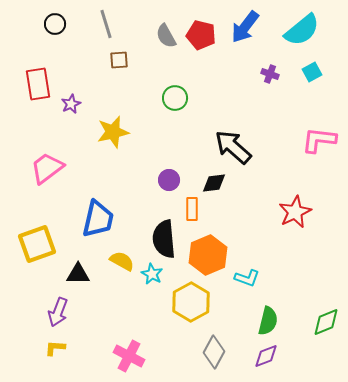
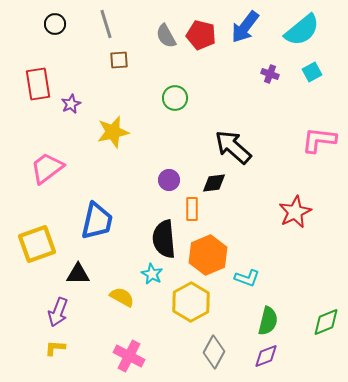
blue trapezoid: moved 1 px left, 2 px down
yellow semicircle: moved 36 px down
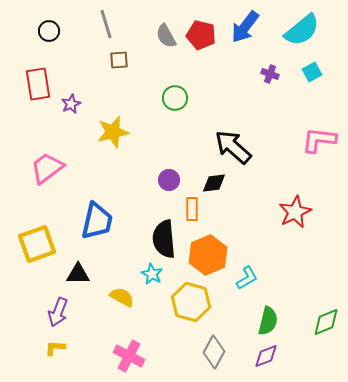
black circle: moved 6 px left, 7 px down
cyan L-shape: rotated 50 degrees counterclockwise
yellow hexagon: rotated 15 degrees counterclockwise
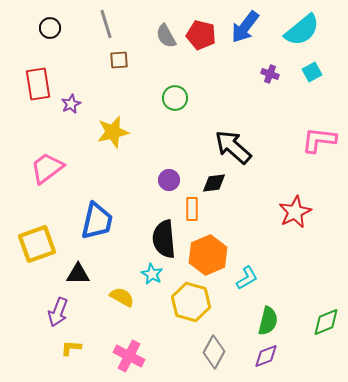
black circle: moved 1 px right, 3 px up
yellow L-shape: moved 16 px right
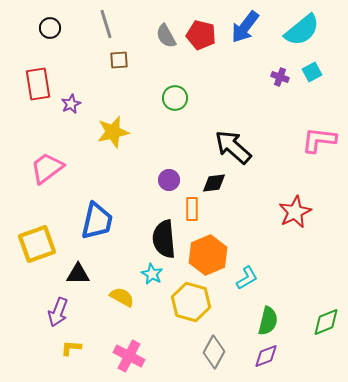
purple cross: moved 10 px right, 3 px down
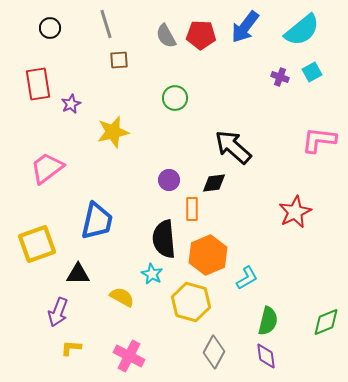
red pentagon: rotated 12 degrees counterclockwise
purple diamond: rotated 76 degrees counterclockwise
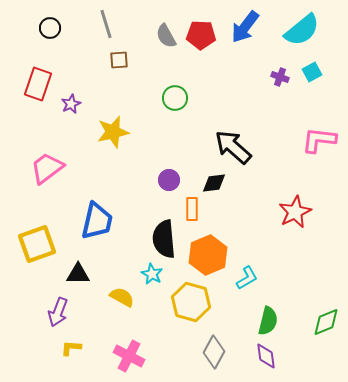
red rectangle: rotated 28 degrees clockwise
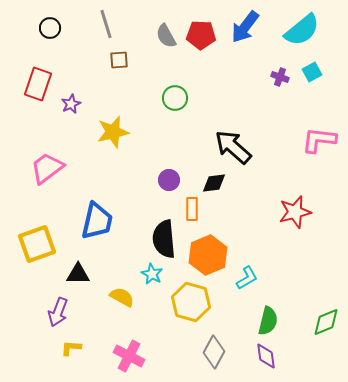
red star: rotated 12 degrees clockwise
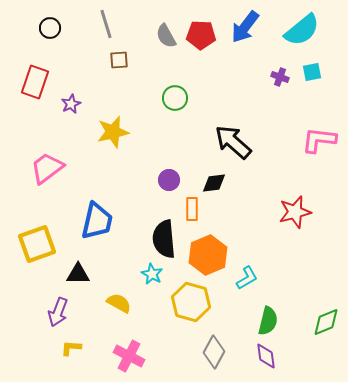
cyan square: rotated 18 degrees clockwise
red rectangle: moved 3 px left, 2 px up
black arrow: moved 5 px up
yellow semicircle: moved 3 px left, 6 px down
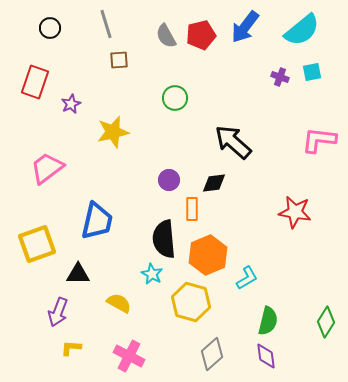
red pentagon: rotated 16 degrees counterclockwise
red star: rotated 24 degrees clockwise
green diamond: rotated 36 degrees counterclockwise
gray diamond: moved 2 px left, 2 px down; rotated 20 degrees clockwise
